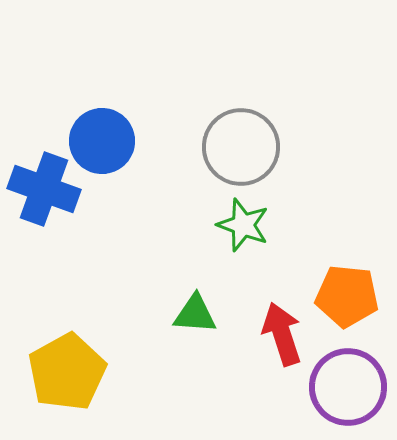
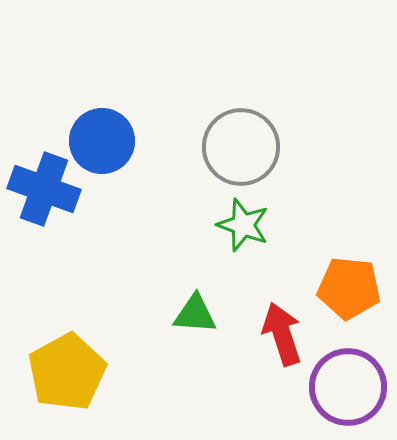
orange pentagon: moved 2 px right, 8 px up
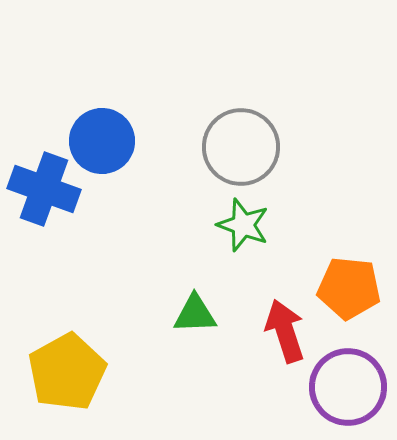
green triangle: rotated 6 degrees counterclockwise
red arrow: moved 3 px right, 3 px up
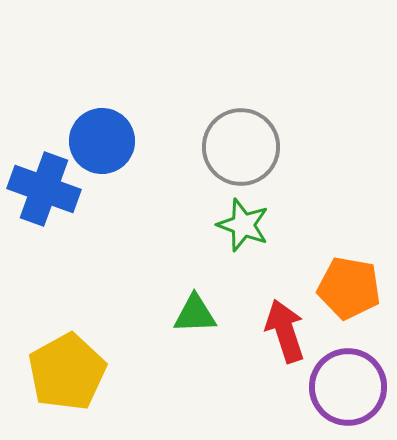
orange pentagon: rotated 4 degrees clockwise
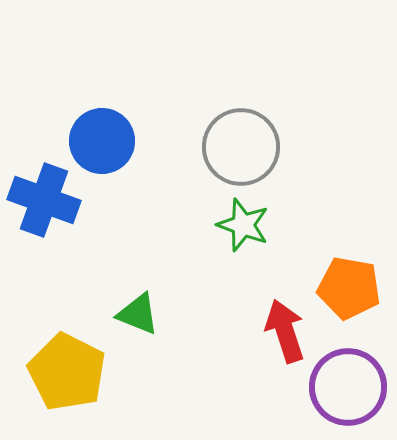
blue cross: moved 11 px down
green triangle: moved 57 px left; rotated 24 degrees clockwise
yellow pentagon: rotated 16 degrees counterclockwise
